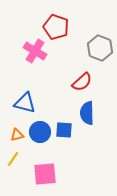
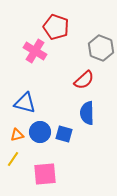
gray hexagon: moved 1 px right
red semicircle: moved 2 px right, 2 px up
blue square: moved 4 px down; rotated 12 degrees clockwise
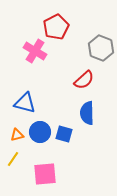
red pentagon: rotated 25 degrees clockwise
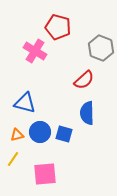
red pentagon: moved 2 px right; rotated 30 degrees counterclockwise
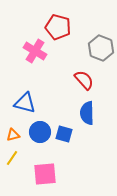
red semicircle: rotated 90 degrees counterclockwise
orange triangle: moved 4 px left
yellow line: moved 1 px left, 1 px up
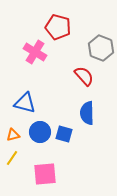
pink cross: moved 1 px down
red semicircle: moved 4 px up
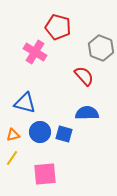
blue semicircle: rotated 90 degrees clockwise
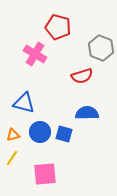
pink cross: moved 2 px down
red semicircle: moved 2 px left; rotated 115 degrees clockwise
blue triangle: moved 1 px left
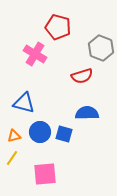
orange triangle: moved 1 px right, 1 px down
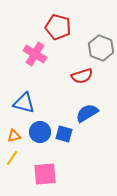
blue semicircle: rotated 30 degrees counterclockwise
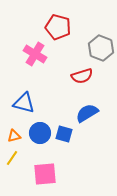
blue circle: moved 1 px down
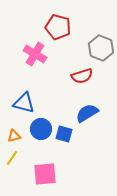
blue circle: moved 1 px right, 4 px up
